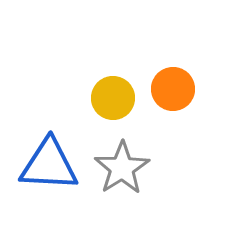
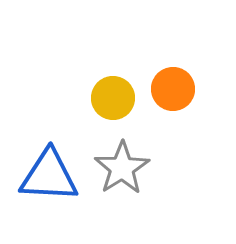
blue triangle: moved 11 px down
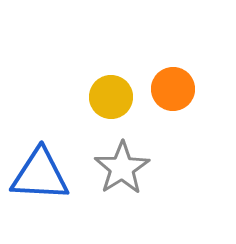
yellow circle: moved 2 px left, 1 px up
blue triangle: moved 9 px left, 1 px up
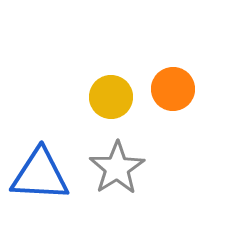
gray star: moved 5 px left
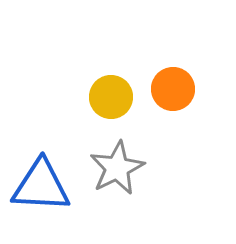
gray star: rotated 6 degrees clockwise
blue triangle: moved 1 px right, 11 px down
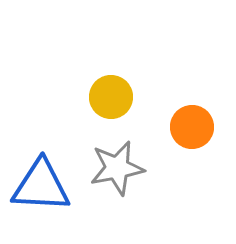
orange circle: moved 19 px right, 38 px down
gray star: rotated 16 degrees clockwise
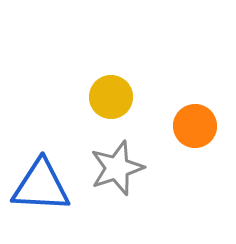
orange circle: moved 3 px right, 1 px up
gray star: rotated 8 degrees counterclockwise
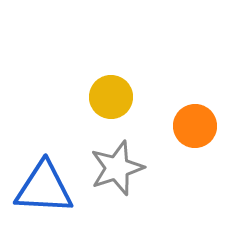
blue triangle: moved 3 px right, 2 px down
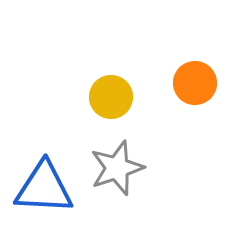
orange circle: moved 43 px up
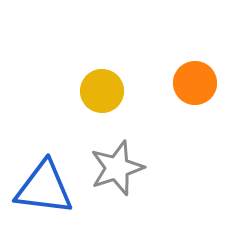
yellow circle: moved 9 px left, 6 px up
blue triangle: rotated 4 degrees clockwise
